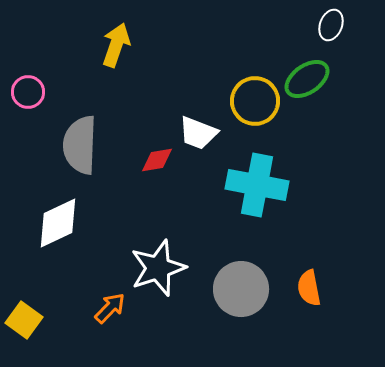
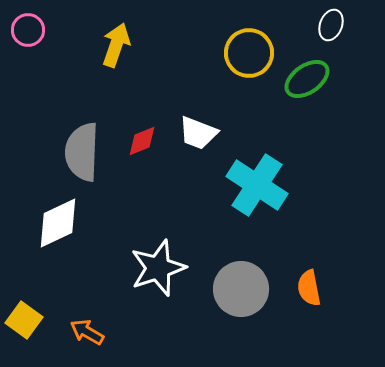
pink circle: moved 62 px up
yellow circle: moved 6 px left, 48 px up
gray semicircle: moved 2 px right, 7 px down
red diamond: moved 15 px left, 19 px up; rotated 12 degrees counterclockwise
cyan cross: rotated 22 degrees clockwise
orange arrow: moved 23 px left, 24 px down; rotated 104 degrees counterclockwise
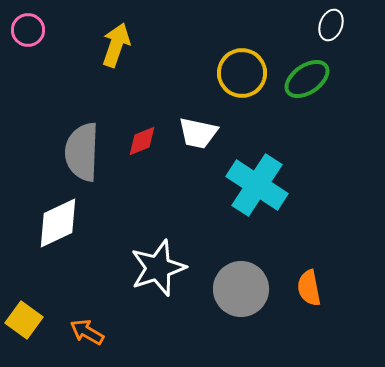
yellow circle: moved 7 px left, 20 px down
white trapezoid: rotated 9 degrees counterclockwise
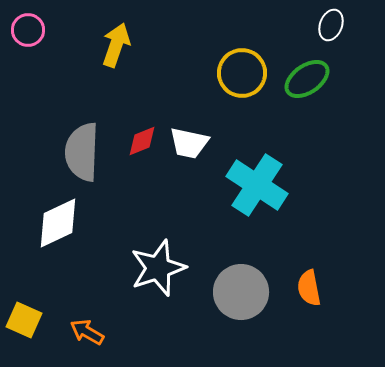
white trapezoid: moved 9 px left, 10 px down
gray circle: moved 3 px down
yellow square: rotated 12 degrees counterclockwise
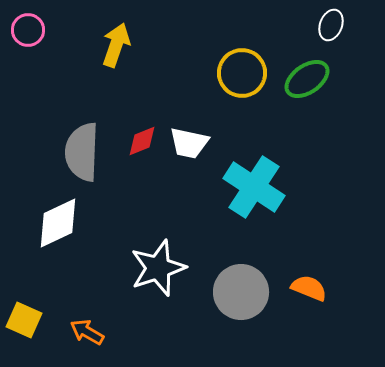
cyan cross: moved 3 px left, 2 px down
orange semicircle: rotated 123 degrees clockwise
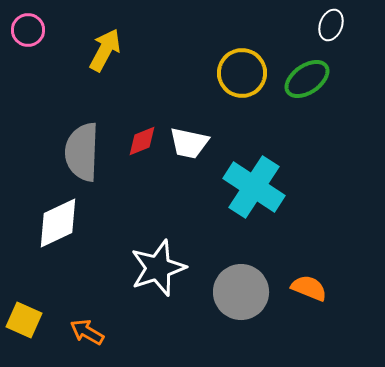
yellow arrow: moved 11 px left, 5 px down; rotated 9 degrees clockwise
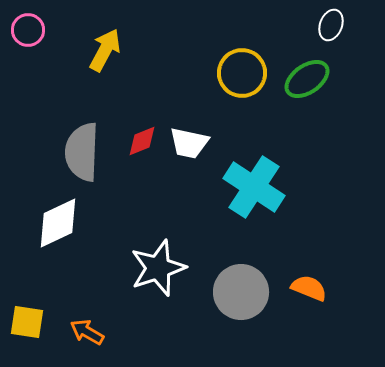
yellow square: moved 3 px right, 2 px down; rotated 15 degrees counterclockwise
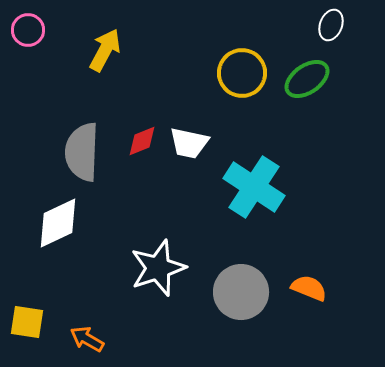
orange arrow: moved 7 px down
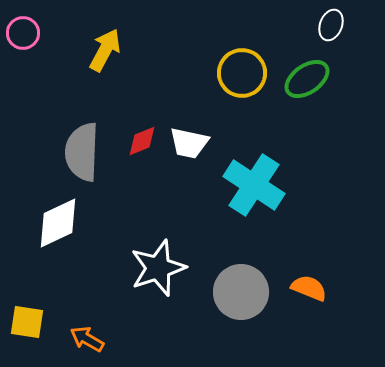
pink circle: moved 5 px left, 3 px down
cyan cross: moved 2 px up
